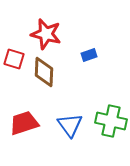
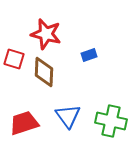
blue triangle: moved 2 px left, 9 px up
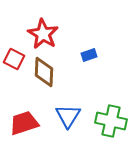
red star: moved 3 px left; rotated 16 degrees clockwise
red square: rotated 10 degrees clockwise
blue triangle: rotated 8 degrees clockwise
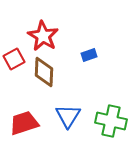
red star: moved 2 px down
red square: rotated 35 degrees clockwise
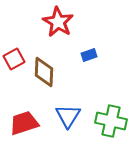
red star: moved 15 px right, 14 px up
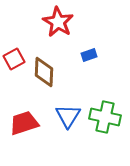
green cross: moved 6 px left, 4 px up
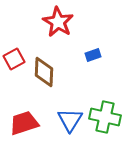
blue rectangle: moved 4 px right
blue triangle: moved 2 px right, 4 px down
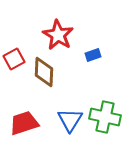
red star: moved 13 px down
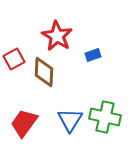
red star: moved 1 px left, 1 px down
red trapezoid: rotated 36 degrees counterclockwise
